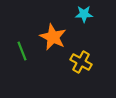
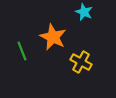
cyan star: moved 2 px up; rotated 24 degrees clockwise
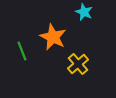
yellow cross: moved 3 px left, 2 px down; rotated 20 degrees clockwise
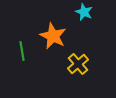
orange star: moved 1 px up
green line: rotated 12 degrees clockwise
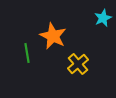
cyan star: moved 19 px right, 6 px down; rotated 24 degrees clockwise
green line: moved 5 px right, 2 px down
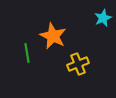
yellow cross: rotated 20 degrees clockwise
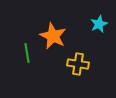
cyan star: moved 4 px left, 6 px down
yellow cross: rotated 30 degrees clockwise
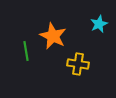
green line: moved 1 px left, 2 px up
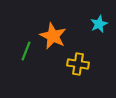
green line: rotated 30 degrees clockwise
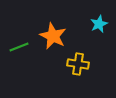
green line: moved 7 px left, 4 px up; rotated 48 degrees clockwise
